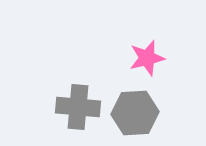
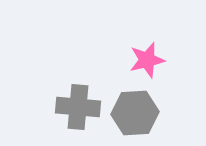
pink star: moved 2 px down
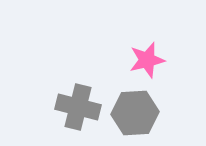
gray cross: rotated 9 degrees clockwise
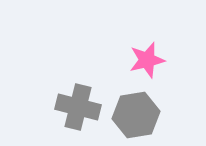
gray hexagon: moved 1 px right, 2 px down; rotated 6 degrees counterclockwise
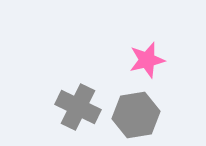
gray cross: rotated 12 degrees clockwise
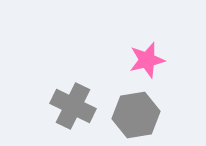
gray cross: moved 5 px left, 1 px up
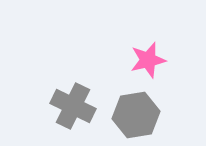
pink star: moved 1 px right
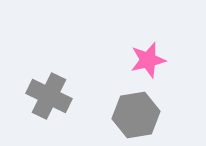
gray cross: moved 24 px left, 10 px up
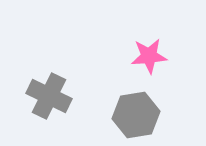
pink star: moved 1 px right, 4 px up; rotated 9 degrees clockwise
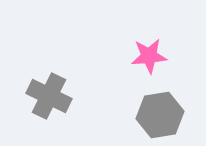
gray hexagon: moved 24 px right
